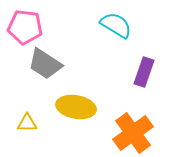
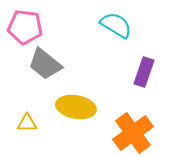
gray trapezoid: rotated 6 degrees clockwise
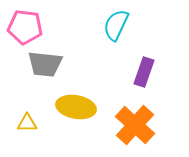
cyan semicircle: rotated 96 degrees counterclockwise
gray trapezoid: rotated 33 degrees counterclockwise
orange cross: moved 2 px right, 8 px up; rotated 12 degrees counterclockwise
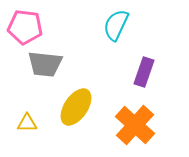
yellow ellipse: rotated 66 degrees counterclockwise
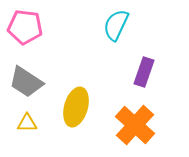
gray trapezoid: moved 19 px left, 18 px down; rotated 27 degrees clockwise
yellow ellipse: rotated 18 degrees counterclockwise
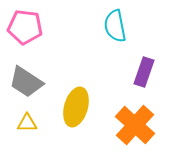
cyan semicircle: moved 1 px left, 1 px down; rotated 36 degrees counterclockwise
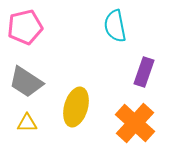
pink pentagon: rotated 20 degrees counterclockwise
orange cross: moved 2 px up
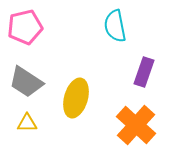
yellow ellipse: moved 9 px up
orange cross: moved 1 px right, 2 px down
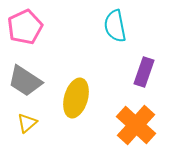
pink pentagon: rotated 12 degrees counterclockwise
gray trapezoid: moved 1 px left, 1 px up
yellow triangle: rotated 40 degrees counterclockwise
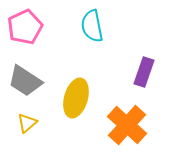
cyan semicircle: moved 23 px left
orange cross: moved 9 px left
